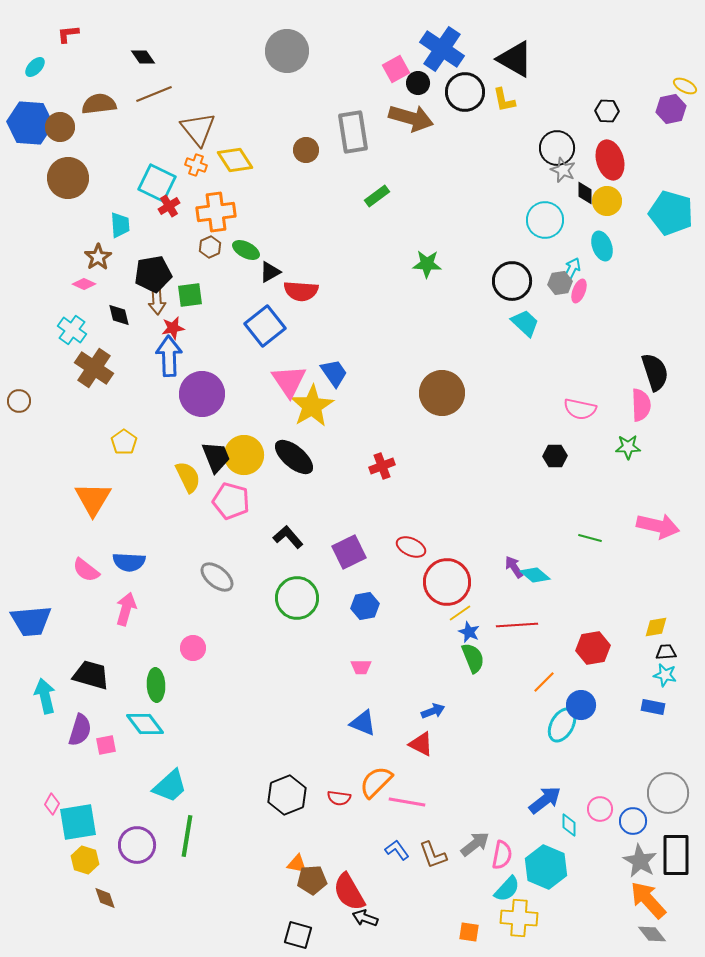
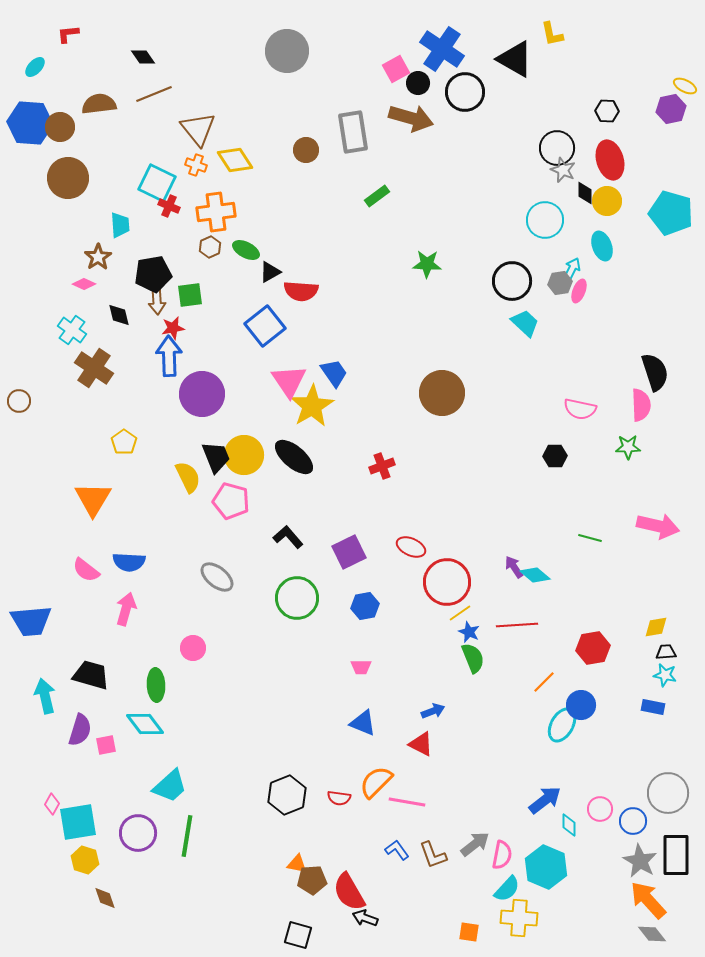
yellow L-shape at (504, 100): moved 48 px right, 66 px up
red cross at (169, 206): rotated 35 degrees counterclockwise
purple circle at (137, 845): moved 1 px right, 12 px up
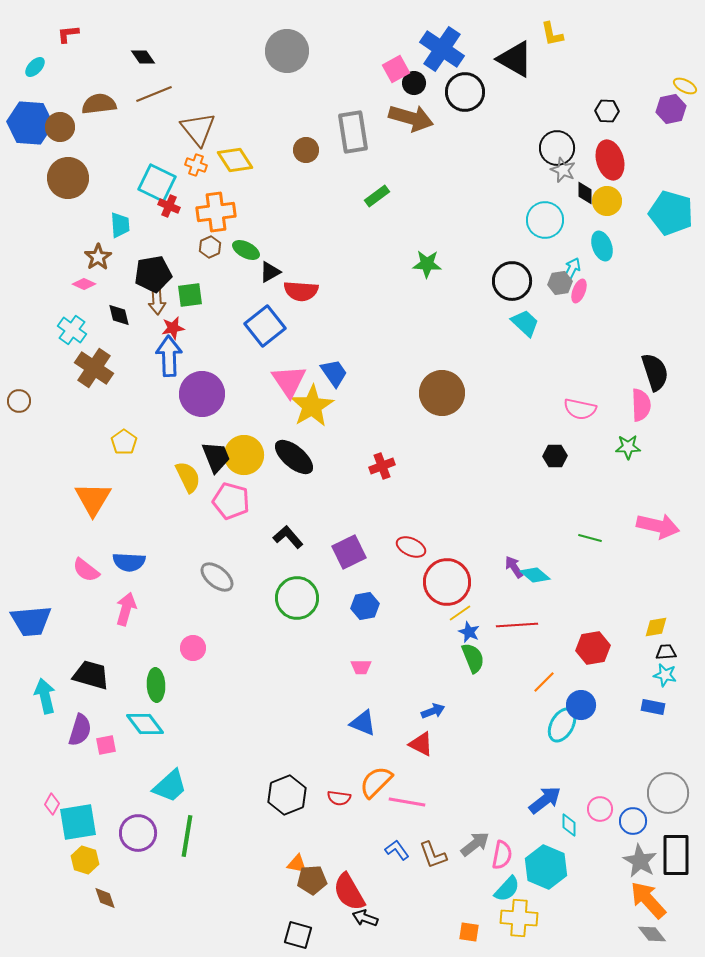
black circle at (418, 83): moved 4 px left
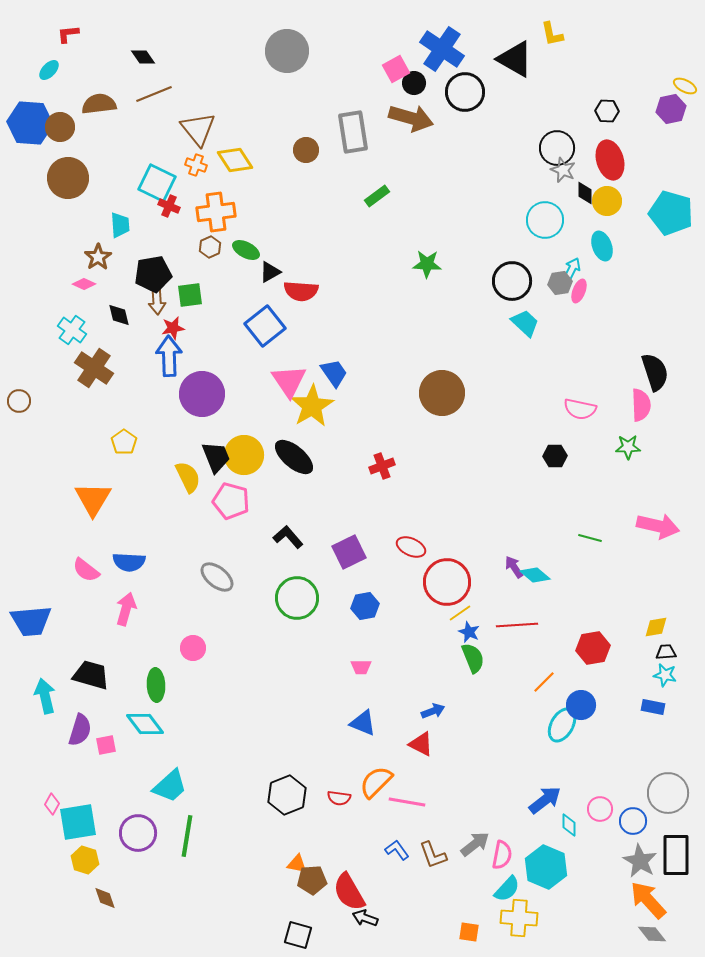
cyan ellipse at (35, 67): moved 14 px right, 3 px down
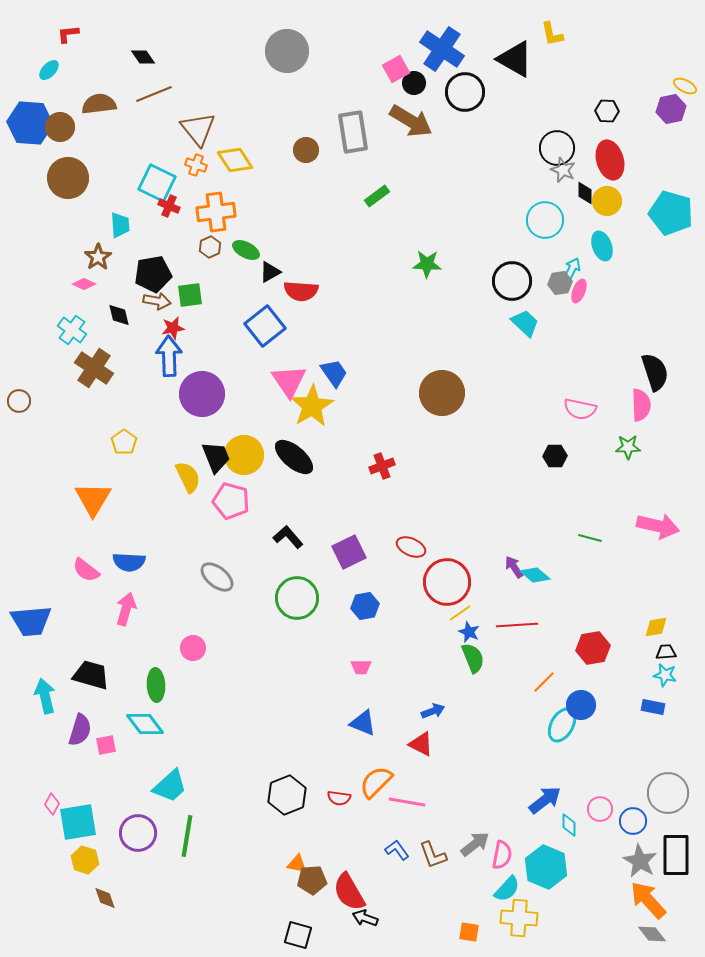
brown arrow at (411, 118): moved 3 px down; rotated 15 degrees clockwise
brown arrow at (157, 301): rotated 76 degrees counterclockwise
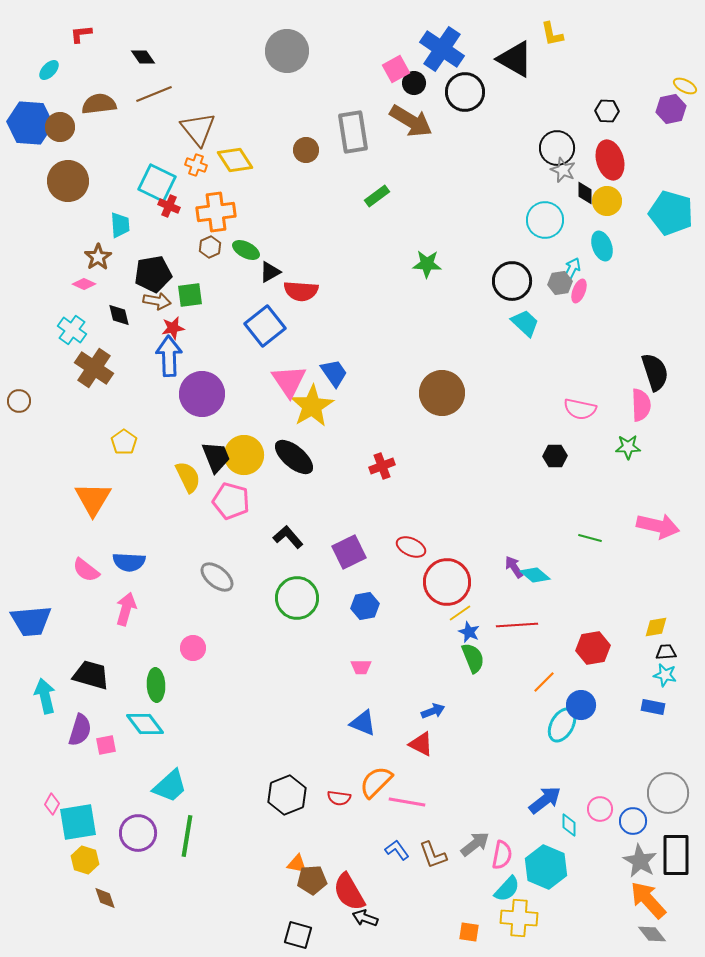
red L-shape at (68, 34): moved 13 px right
brown circle at (68, 178): moved 3 px down
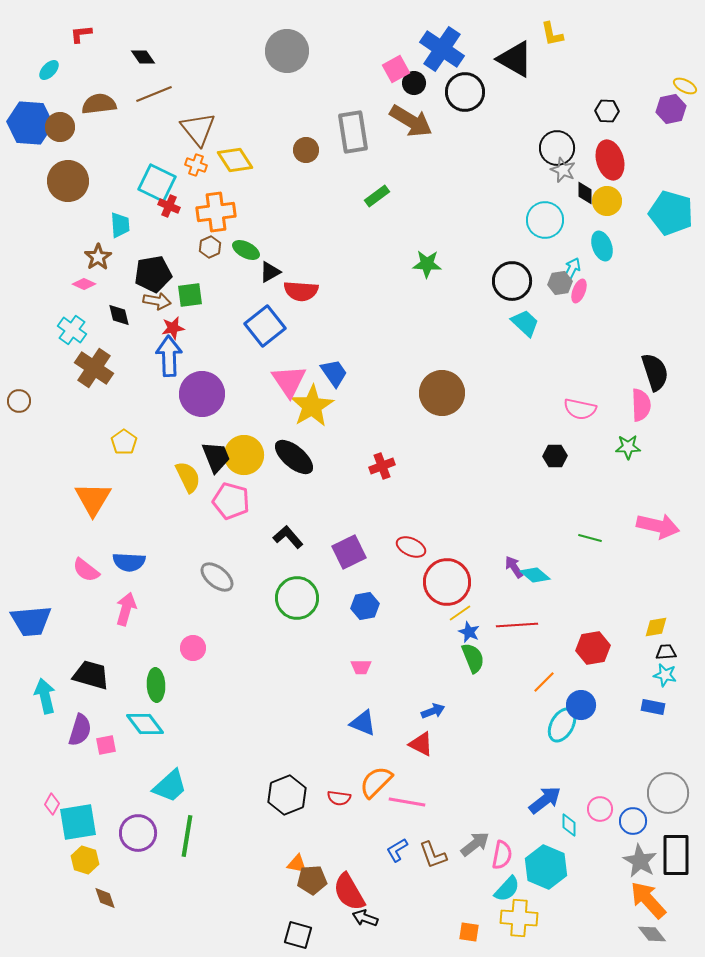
blue L-shape at (397, 850): rotated 85 degrees counterclockwise
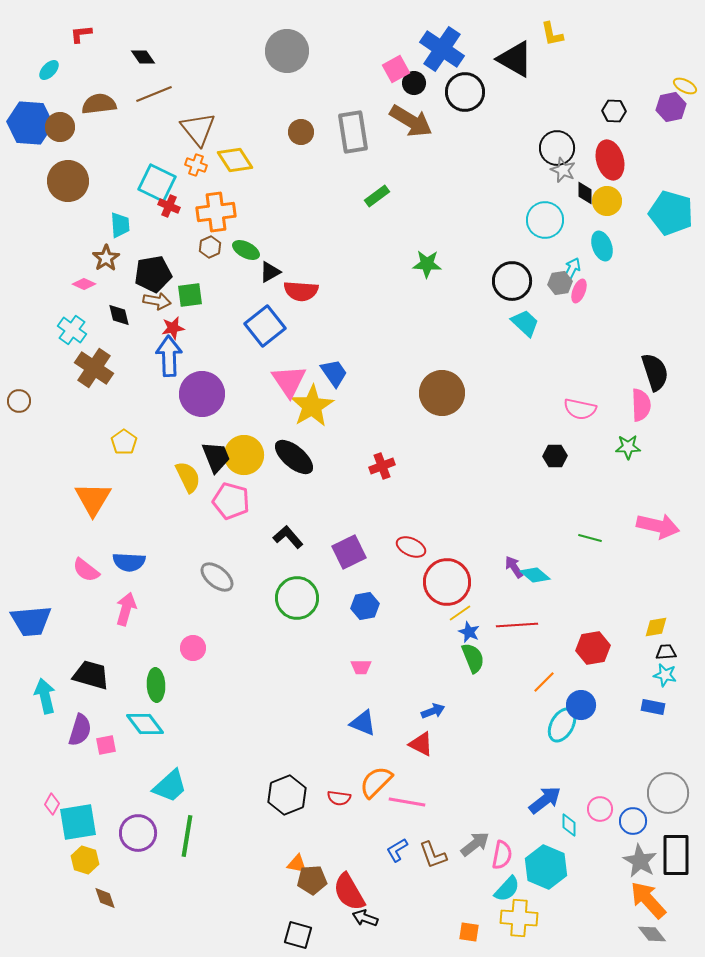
purple hexagon at (671, 109): moved 2 px up
black hexagon at (607, 111): moved 7 px right
brown circle at (306, 150): moved 5 px left, 18 px up
brown star at (98, 257): moved 8 px right, 1 px down
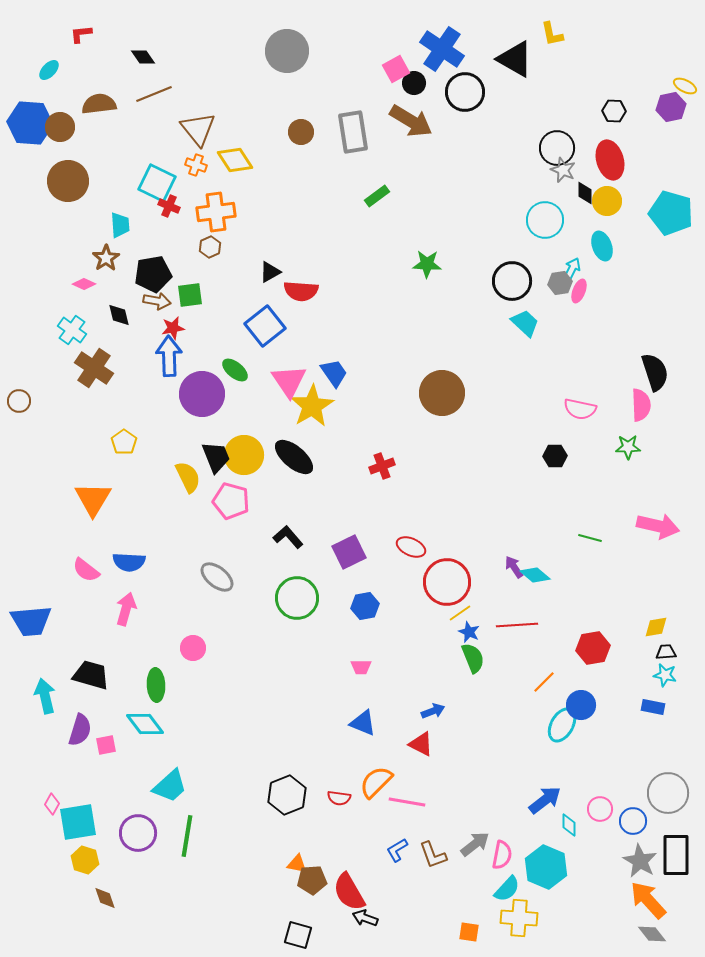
green ellipse at (246, 250): moved 11 px left, 120 px down; rotated 12 degrees clockwise
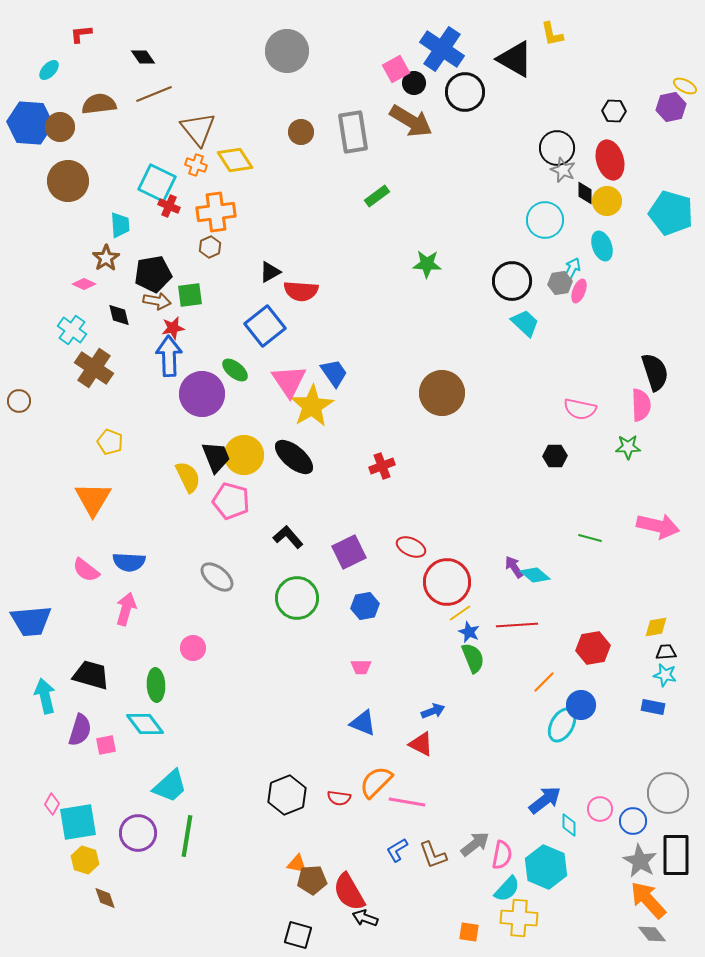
yellow pentagon at (124, 442): moved 14 px left; rotated 15 degrees counterclockwise
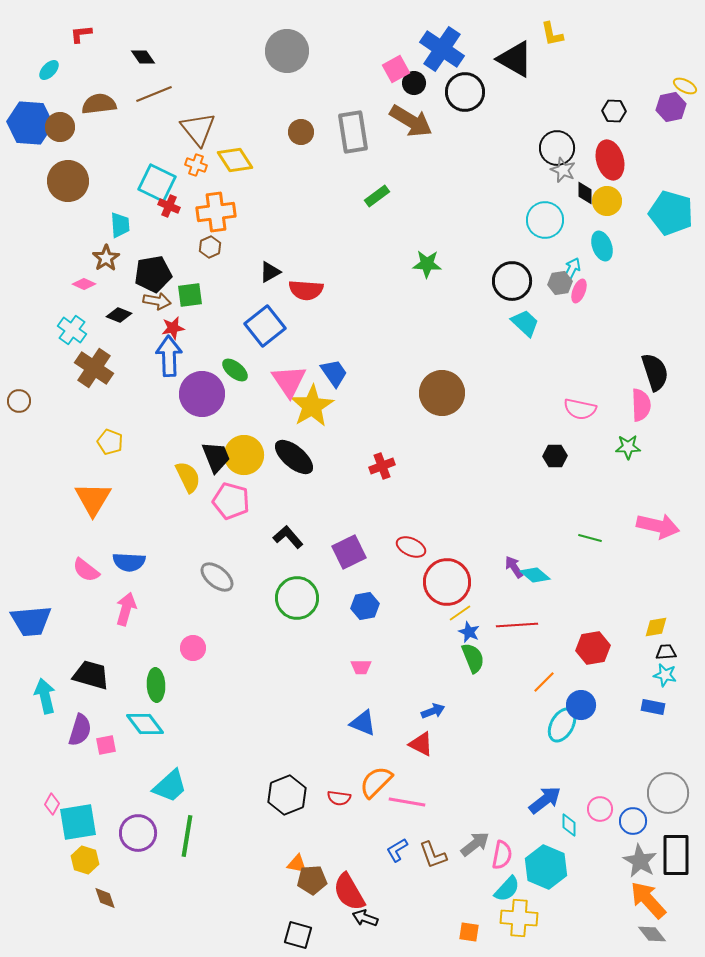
red semicircle at (301, 291): moved 5 px right, 1 px up
black diamond at (119, 315): rotated 55 degrees counterclockwise
